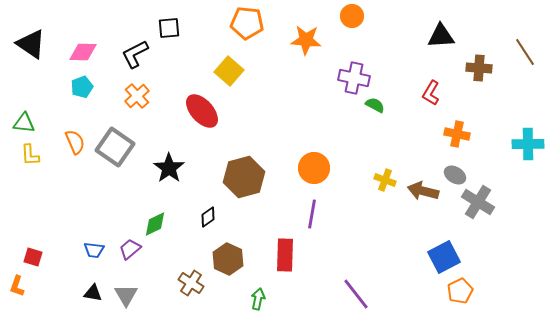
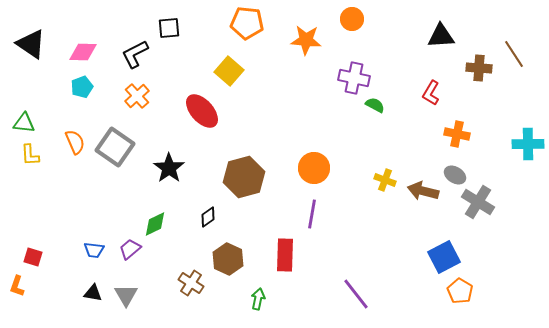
orange circle at (352, 16): moved 3 px down
brown line at (525, 52): moved 11 px left, 2 px down
orange pentagon at (460, 291): rotated 15 degrees counterclockwise
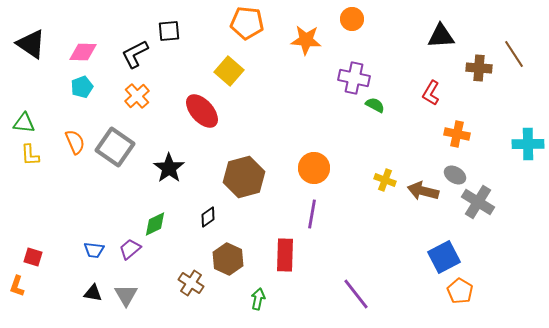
black square at (169, 28): moved 3 px down
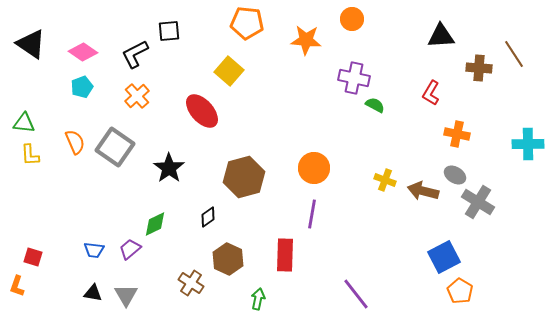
pink diamond at (83, 52): rotated 32 degrees clockwise
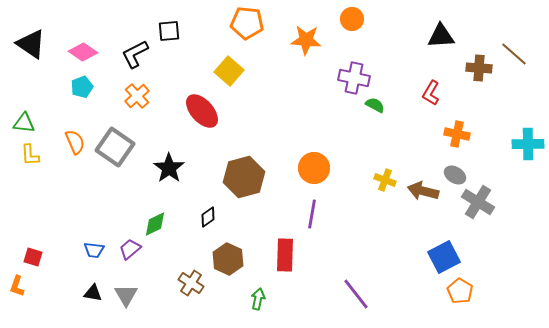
brown line at (514, 54): rotated 16 degrees counterclockwise
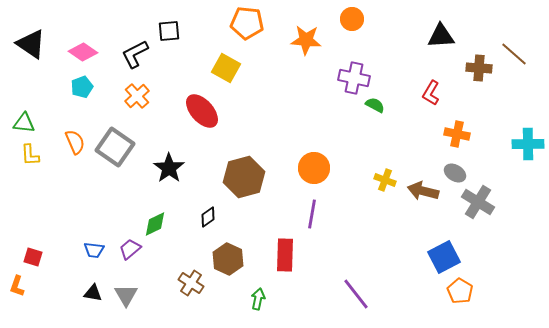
yellow square at (229, 71): moved 3 px left, 3 px up; rotated 12 degrees counterclockwise
gray ellipse at (455, 175): moved 2 px up
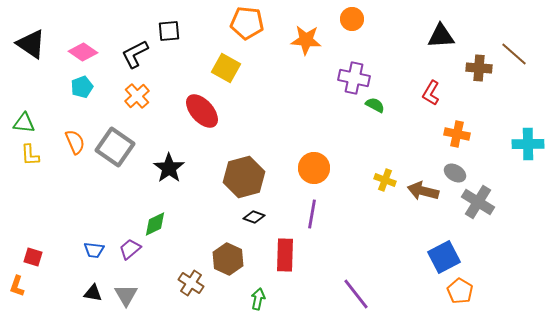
black diamond at (208, 217): moved 46 px right; rotated 55 degrees clockwise
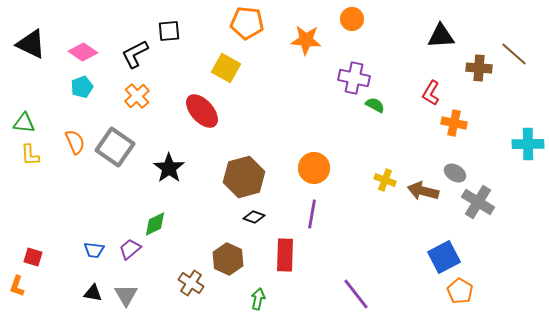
black triangle at (31, 44): rotated 8 degrees counterclockwise
orange cross at (457, 134): moved 3 px left, 11 px up
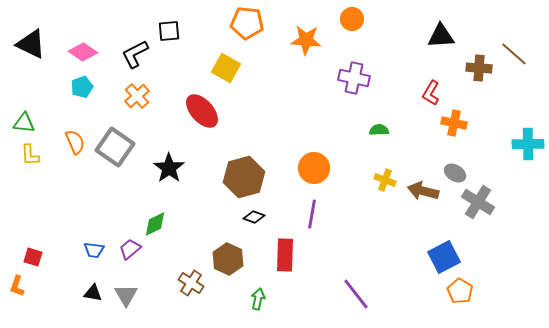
green semicircle at (375, 105): moved 4 px right, 25 px down; rotated 30 degrees counterclockwise
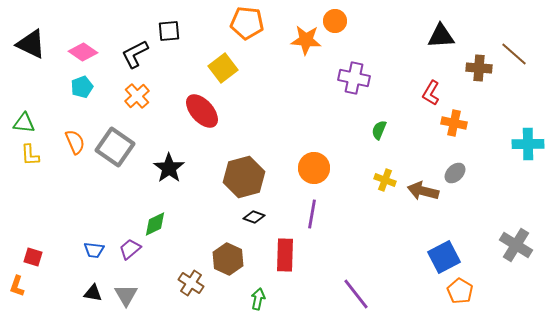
orange circle at (352, 19): moved 17 px left, 2 px down
yellow square at (226, 68): moved 3 px left; rotated 24 degrees clockwise
green semicircle at (379, 130): rotated 66 degrees counterclockwise
gray ellipse at (455, 173): rotated 75 degrees counterclockwise
gray cross at (478, 202): moved 38 px right, 43 px down
